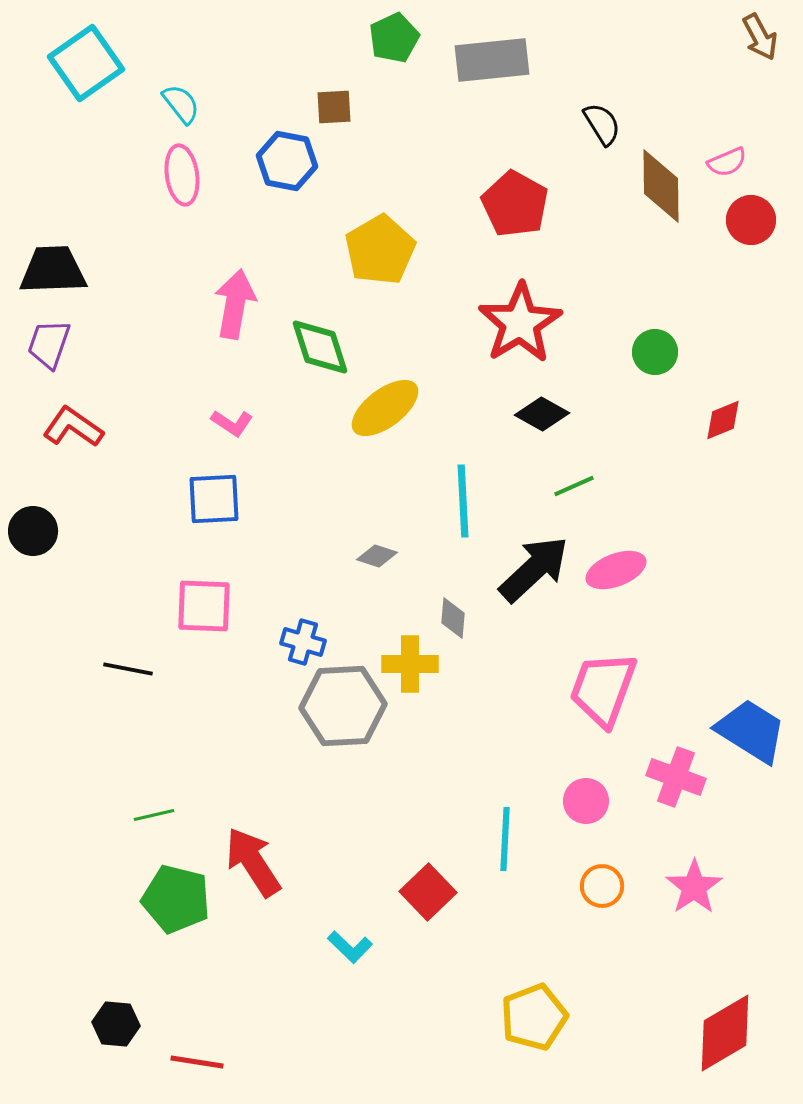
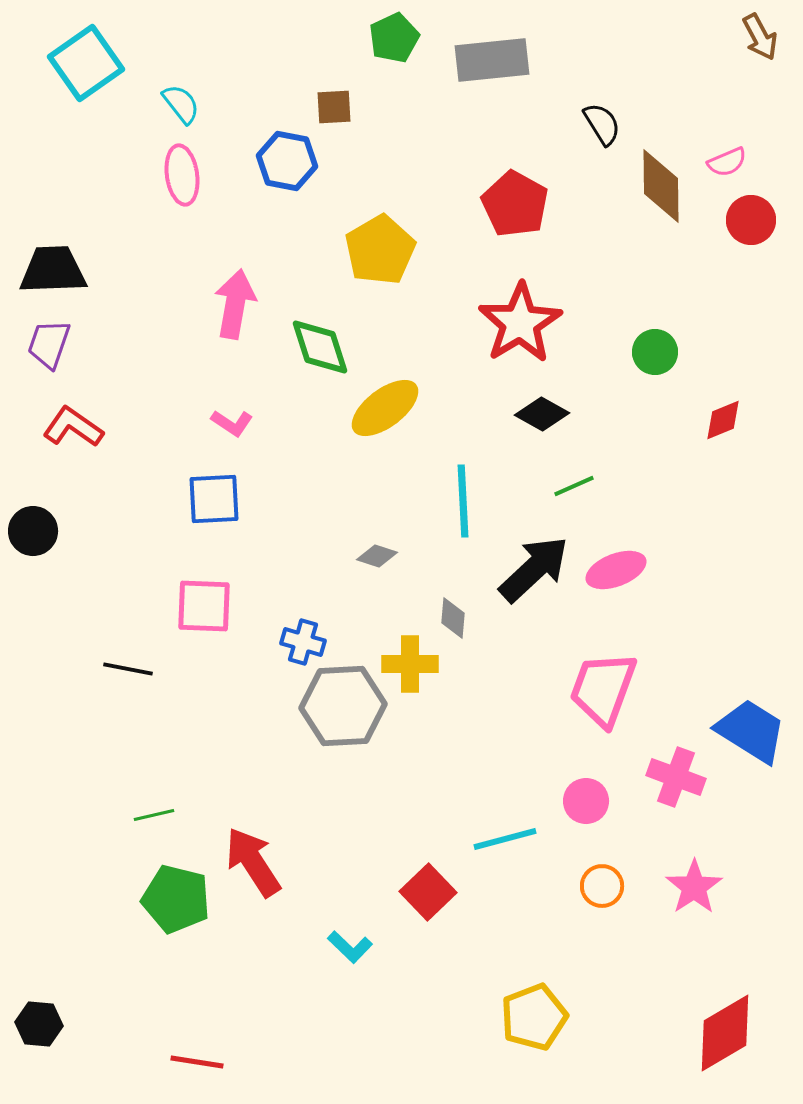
cyan line at (505, 839): rotated 72 degrees clockwise
black hexagon at (116, 1024): moved 77 px left
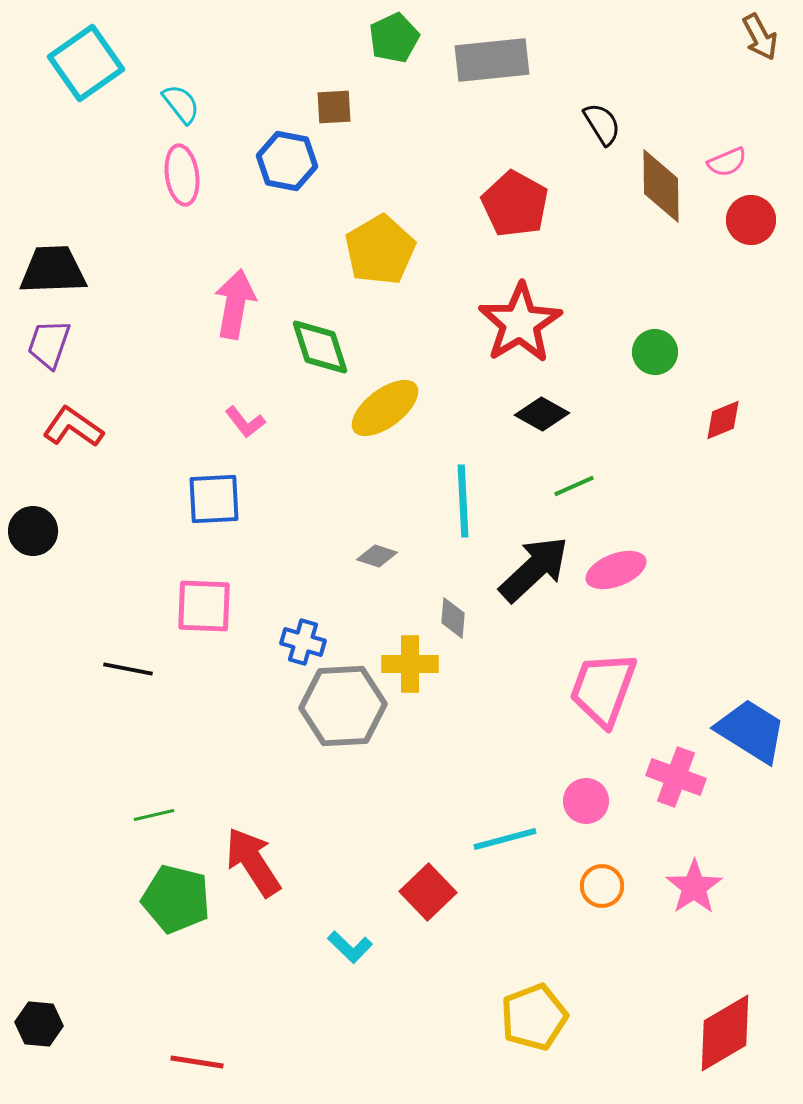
pink L-shape at (232, 423): moved 13 px right, 1 px up; rotated 18 degrees clockwise
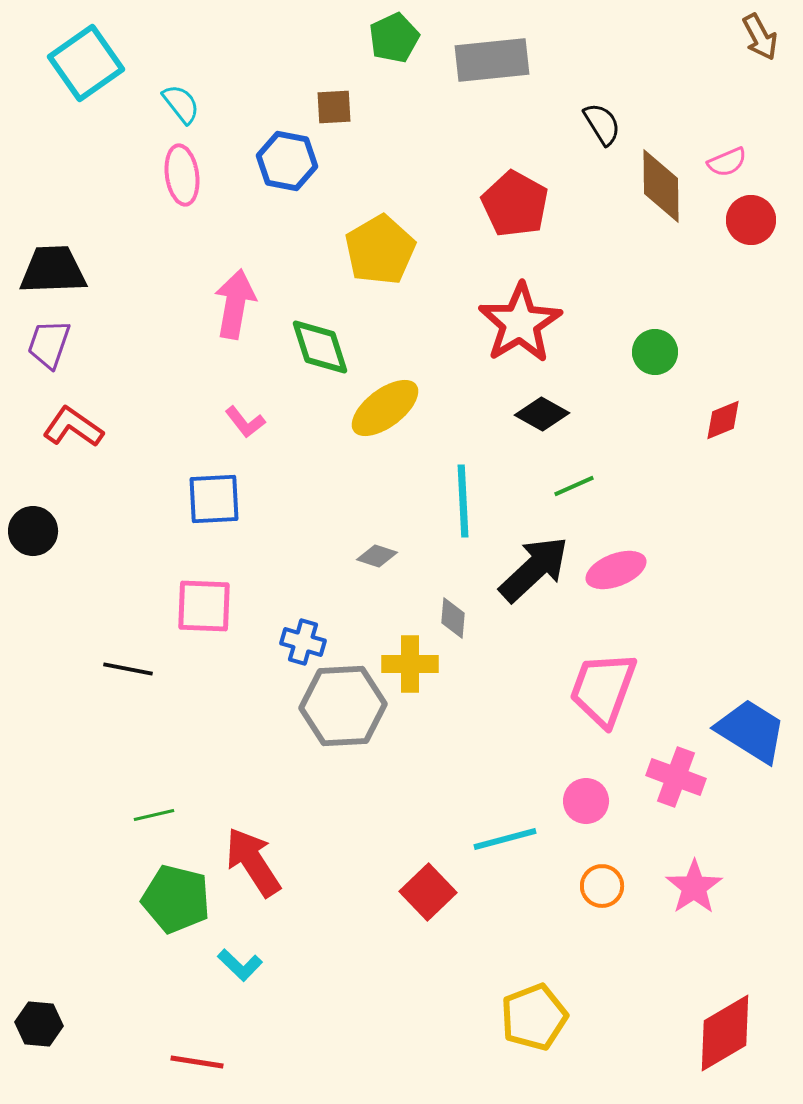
cyan L-shape at (350, 947): moved 110 px left, 18 px down
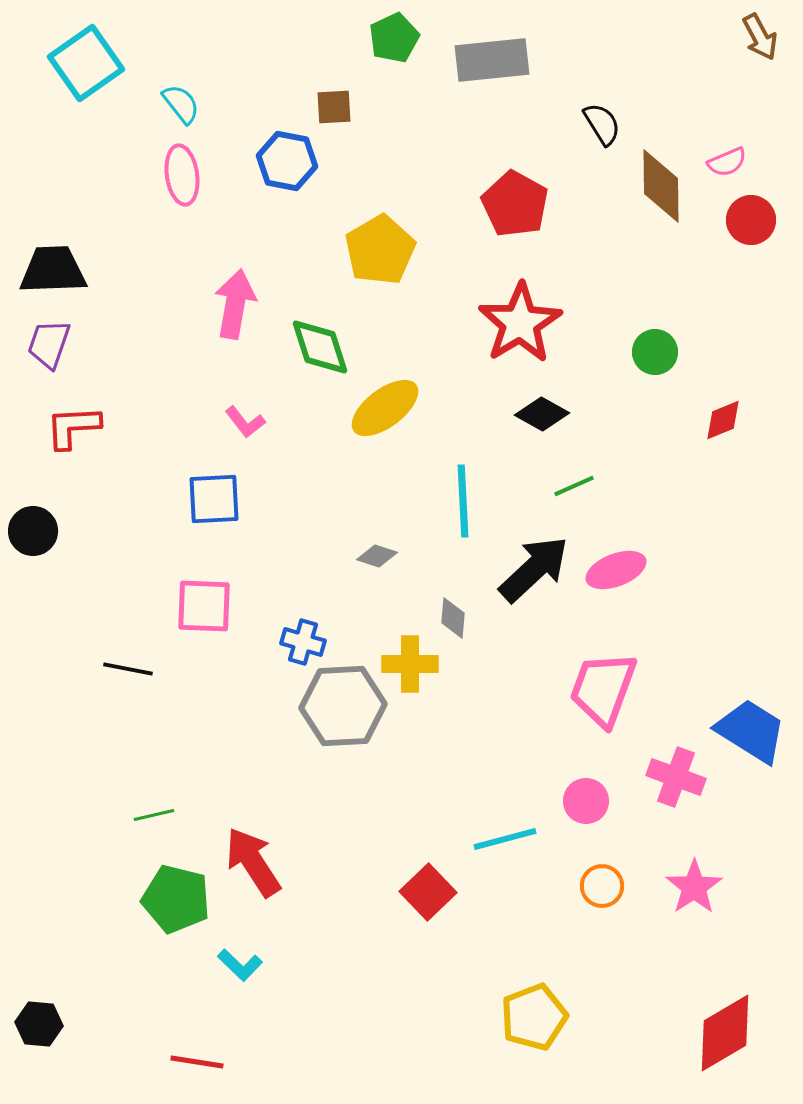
red L-shape at (73, 427): rotated 38 degrees counterclockwise
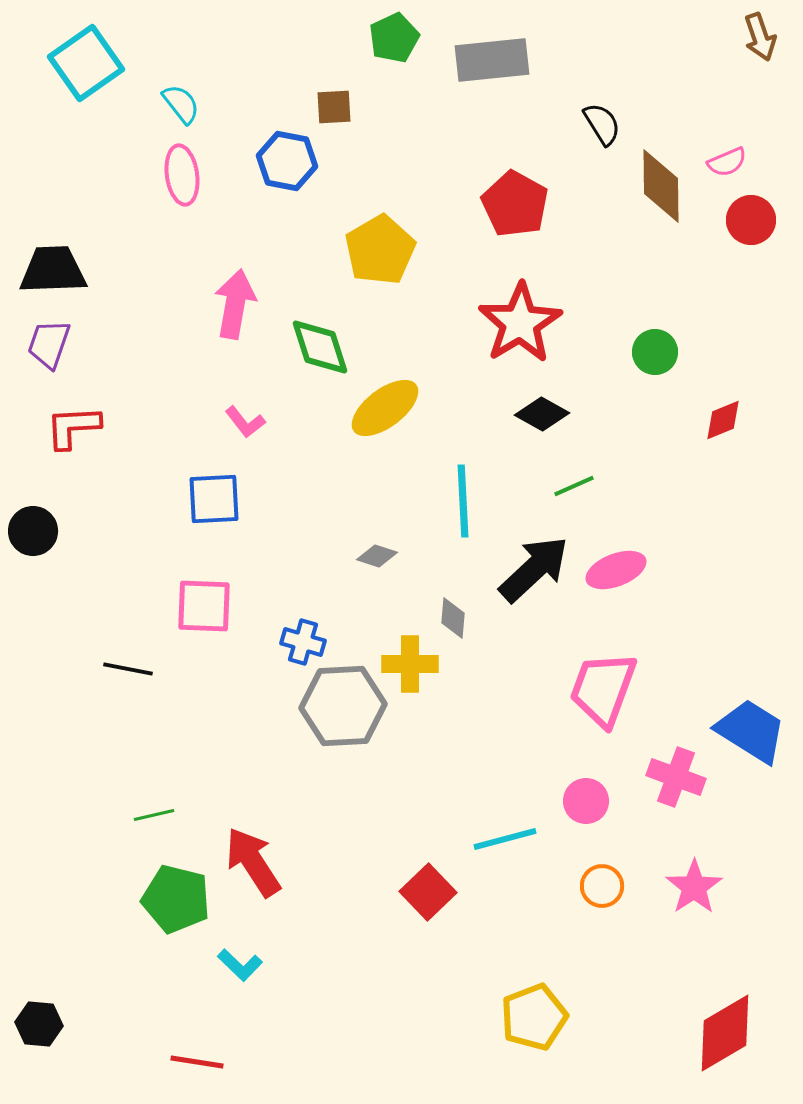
brown arrow at (760, 37): rotated 9 degrees clockwise
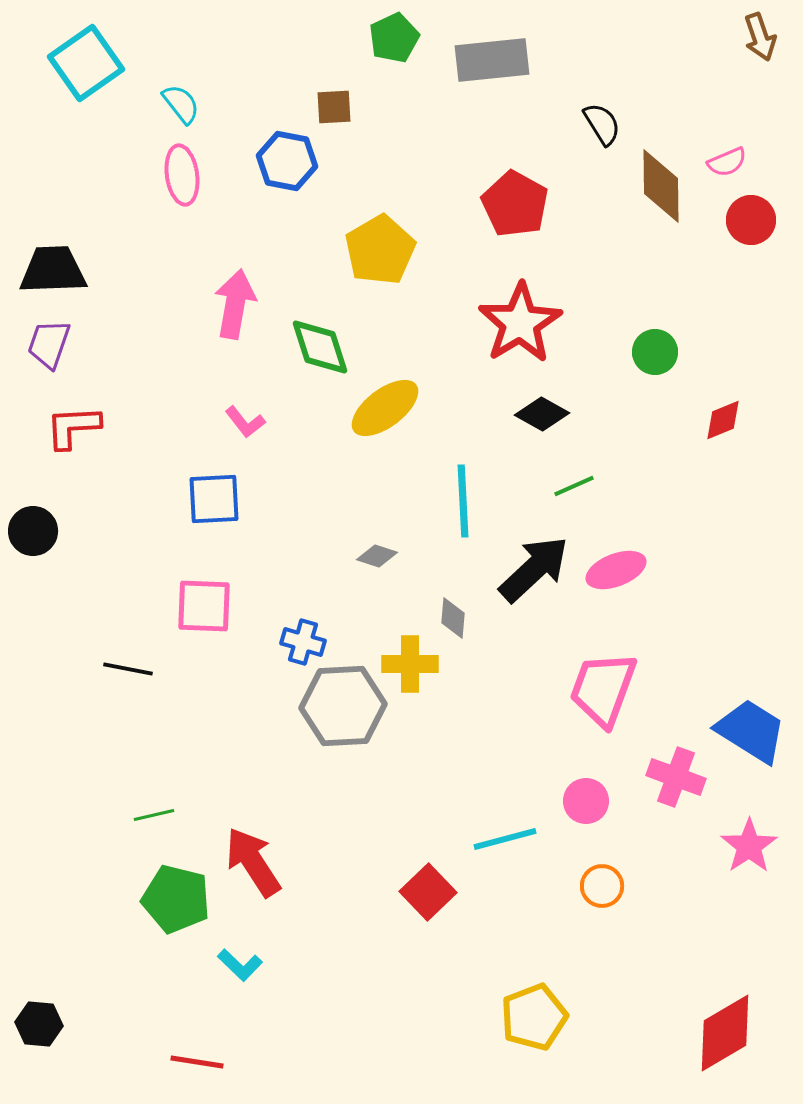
pink star at (694, 887): moved 55 px right, 41 px up
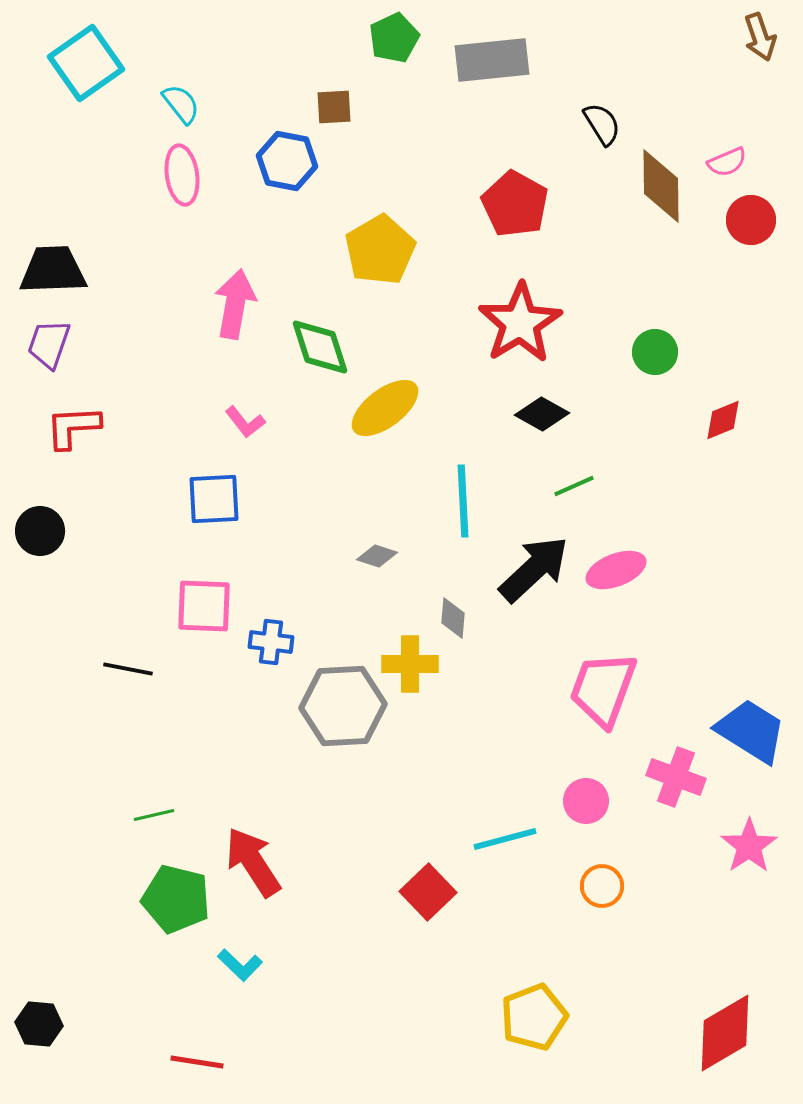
black circle at (33, 531): moved 7 px right
blue cross at (303, 642): moved 32 px left; rotated 9 degrees counterclockwise
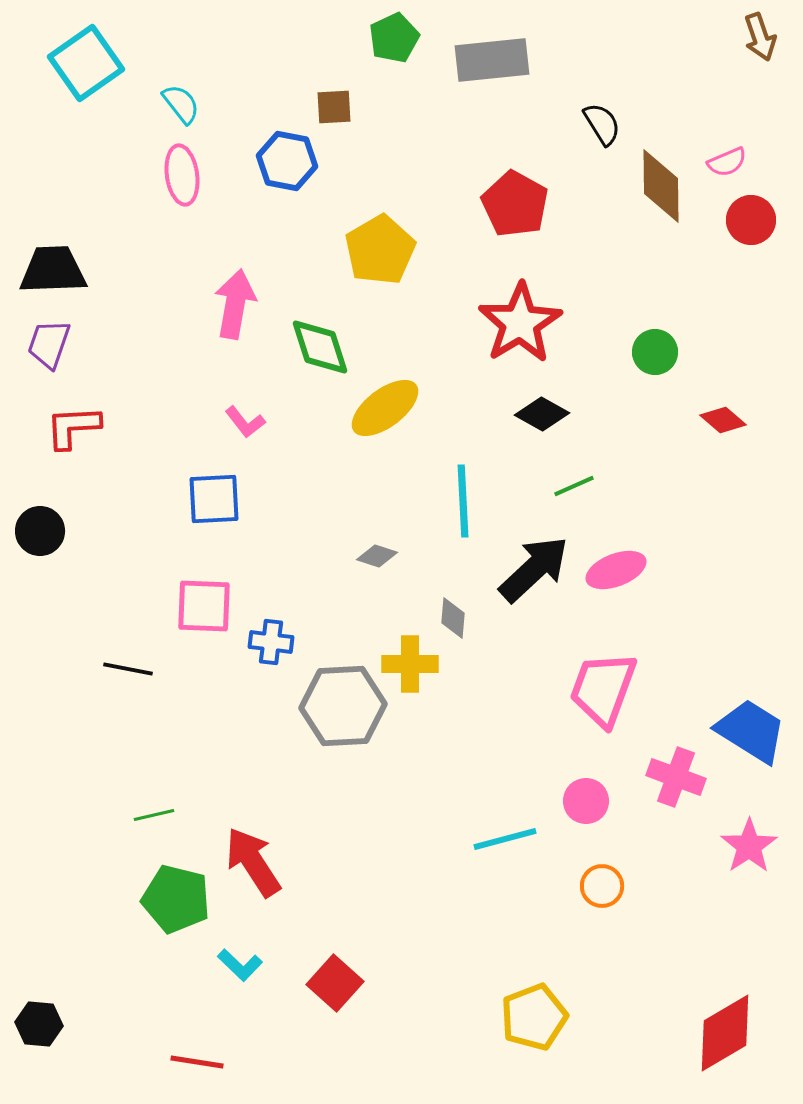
red diamond at (723, 420): rotated 63 degrees clockwise
red square at (428, 892): moved 93 px left, 91 px down; rotated 4 degrees counterclockwise
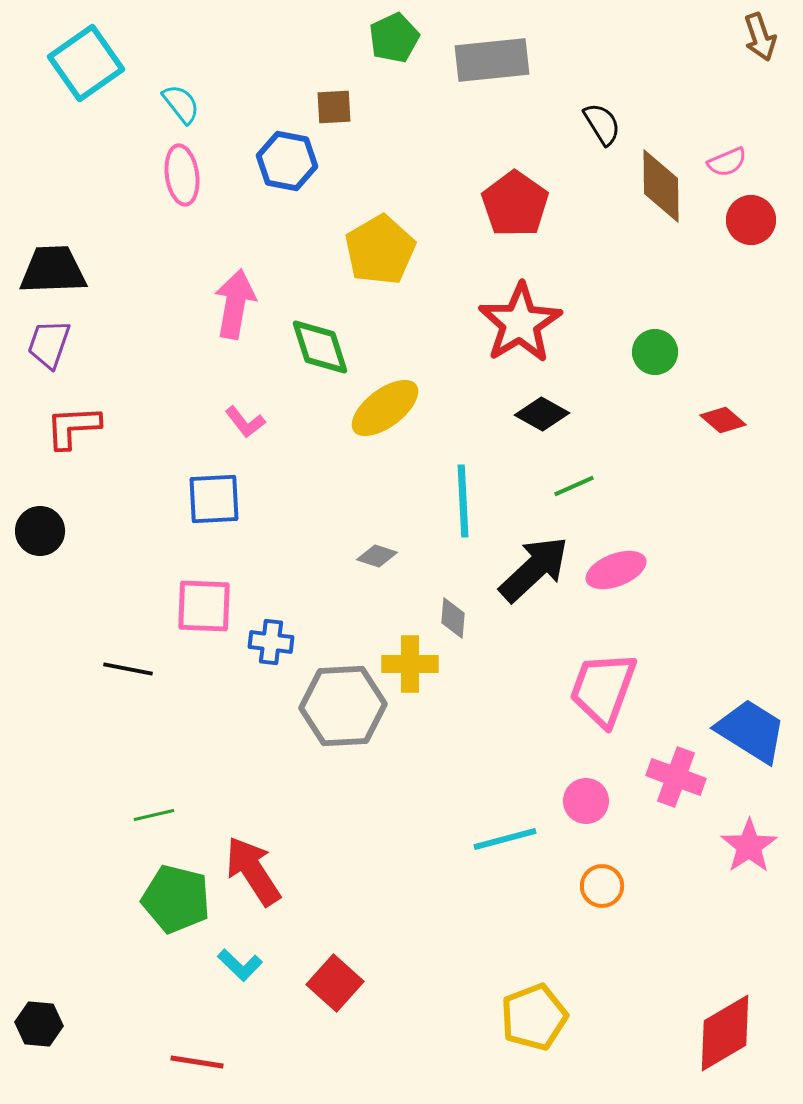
red pentagon at (515, 204): rotated 6 degrees clockwise
red arrow at (253, 862): moved 9 px down
